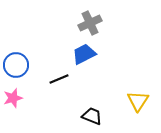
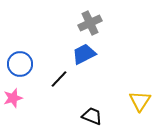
blue circle: moved 4 px right, 1 px up
black line: rotated 24 degrees counterclockwise
yellow triangle: moved 2 px right
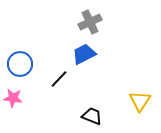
gray cross: moved 1 px up
pink star: rotated 24 degrees clockwise
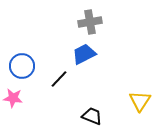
gray cross: rotated 15 degrees clockwise
blue circle: moved 2 px right, 2 px down
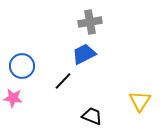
black line: moved 4 px right, 2 px down
